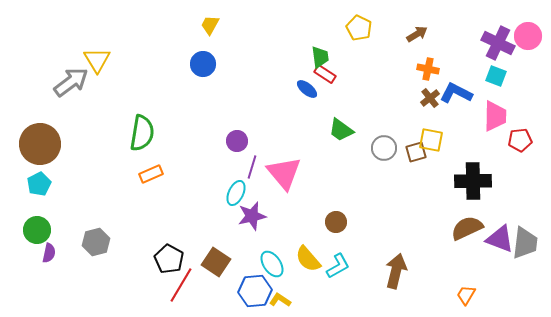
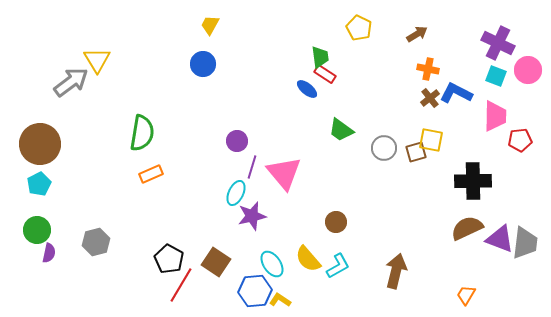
pink circle at (528, 36): moved 34 px down
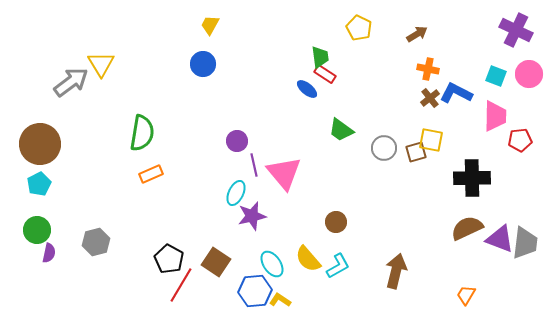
purple cross at (498, 43): moved 18 px right, 13 px up
yellow triangle at (97, 60): moved 4 px right, 4 px down
pink circle at (528, 70): moved 1 px right, 4 px down
purple line at (252, 167): moved 2 px right, 2 px up; rotated 30 degrees counterclockwise
black cross at (473, 181): moved 1 px left, 3 px up
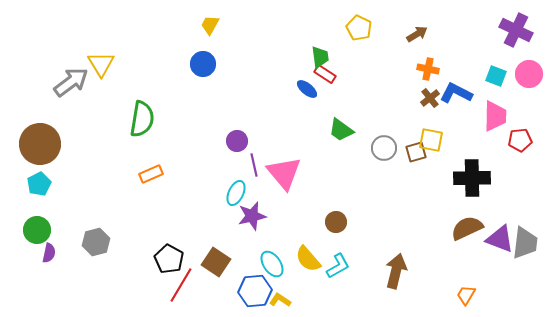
green semicircle at (142, 133): moved 14 px up
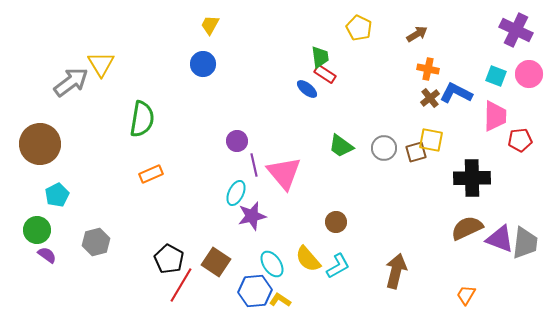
green trapezoid at (341, 130): moved 16 px down
cyan pentagon at (39, 184): moved 18 px right, 11 px down
purple semicircle at (49, 253): moved 2 px left, 2 px down; rotated 66 degrees counterclockwise
